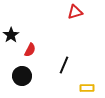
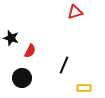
black star: moved 3 px down; rotated 21 degrees counterclockwise
red semicircle: moved 1 px down
black circle: moved 2 px down
yellow rectangle: moved 3 px left
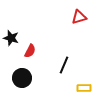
red triangle: moved 4 px right, 5 px down
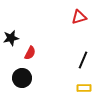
black star: rotated 28 degrees counterclockwise
red semicircle: moved 2 px down
black line: moved 19 px right, 5 px up
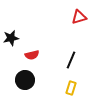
red semicircle: moved 2 px right, 2 px down; rotated 48 degrees clockwise
black line: moved 12 px left
black circle: moved 3 px right, 2 px down
yellow rectangle: moved 13 px left; rotated 72 degrees counterclockwise
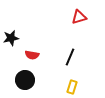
red semicircle: rotated 24 degrees clockwise
black line: moved 1 px left, 3 px up
yellow rectangle: moved 1 px right, 1 px up
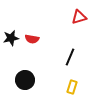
red semicircle: moved 16 px up
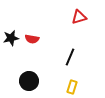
black circle: moved 4 px right, 1 px down
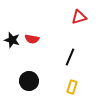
black star: moved 1 px right, 2 px down; rotated 28 degrees clockwise
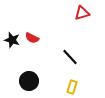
red triangle: moved 3 px right, 4 px up
red semicircle: moved 1 px up; rotated 16 degrees clockwise
black line: rotated 66 degrees counterclockwise
